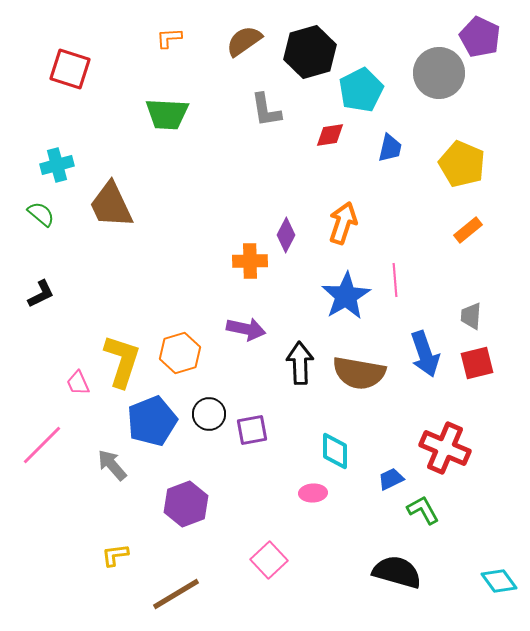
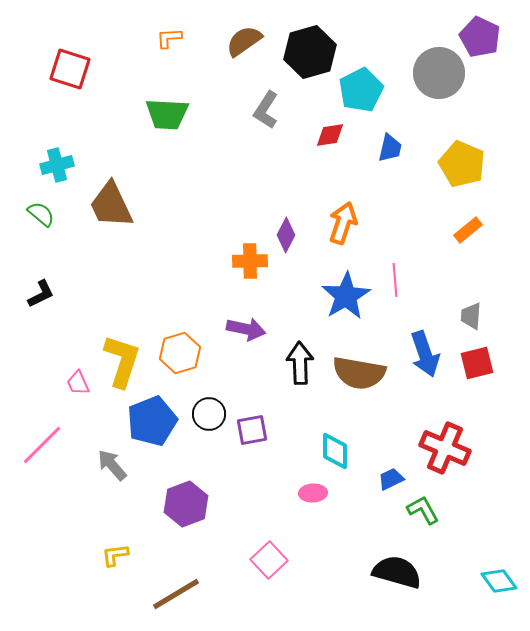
gray L-shape at (266, 110): rotated 42 degrees clockwise
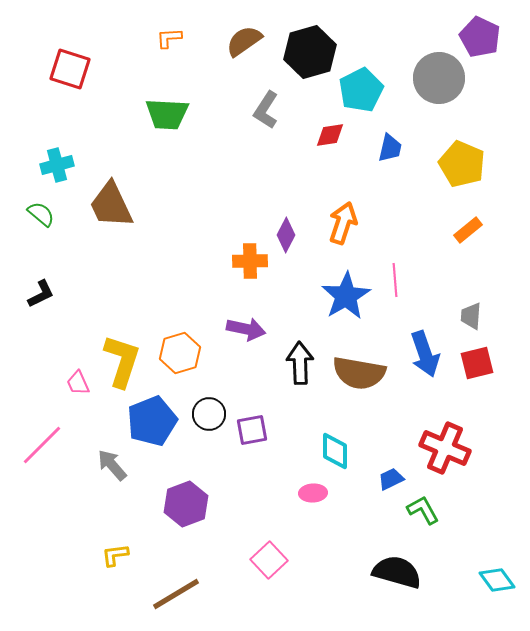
gray circle at (439, 73): moved 5 px down
cyan diamond at (499, 581): moved 2 px left, 1 px up
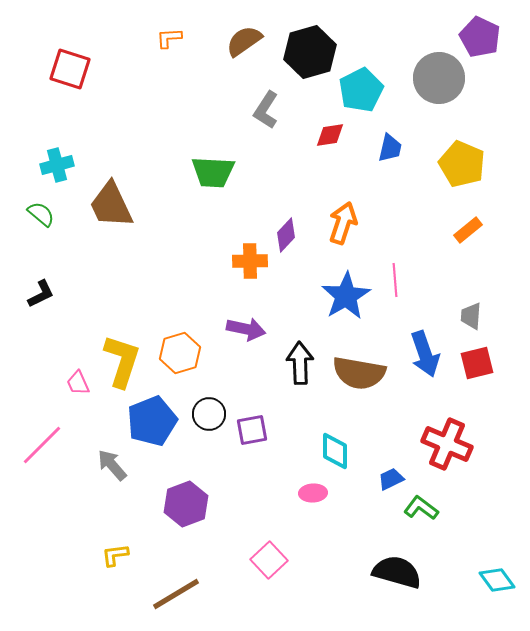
green trapezoid at (167, 114): moved 46 px right, 58 px down
purple diamond at (286, 235): rotated 16 degrees clockwise
red cross at (445, 448): moved 2 px right, 4 px up
green L-shape at (423, 510): moved 2 px left, 2 px up; rotated 24 degrees counterclockwise
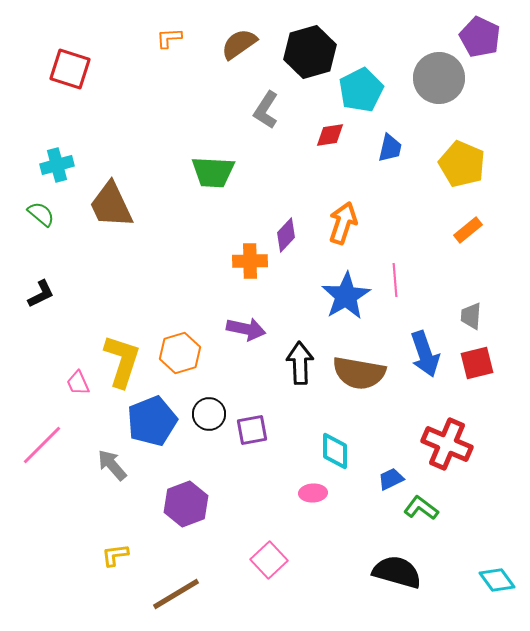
brown semicircle at (244, 41): moved 5 px left, 3 px down
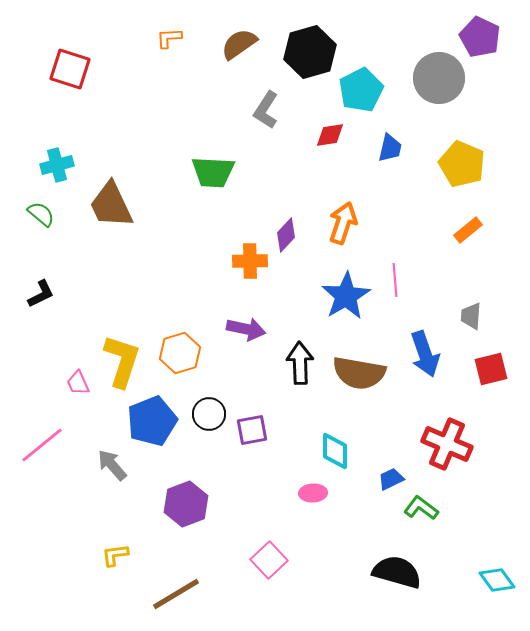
red square at (477, 363): moved 14 px right, 6 px down
pink line at (42, 445): rotated 6 degrees clockwise
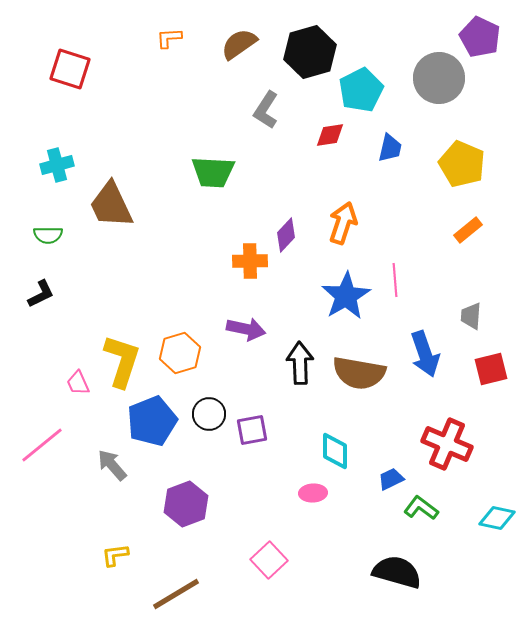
green semicircle at (41, 214): moved 7 px right, 21 px down; rotated 140 degrees clockwise
cyan diamond at (497, 580): moved 62 px up; rotated 42 degrees counterclockwise
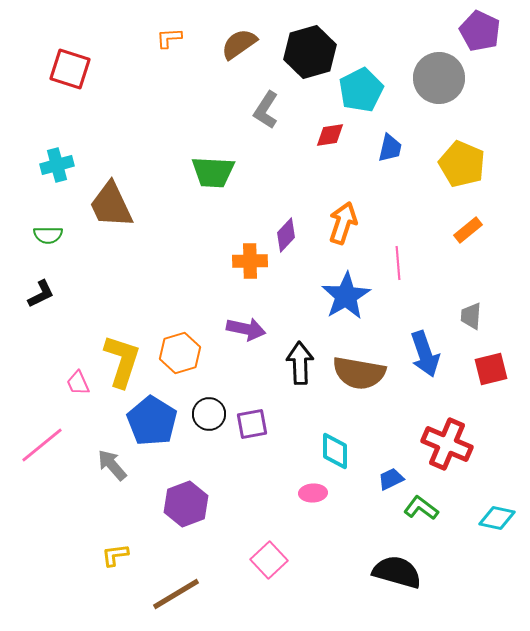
purple pentagon at (480, 37): moved 6 px up
pink line at (395, 280): moved 3 px right, 17 px up
blue pentagon at (152, 421): rotated 18 degrees counterclockwise
purple square at (252, 430): moved 6 px up
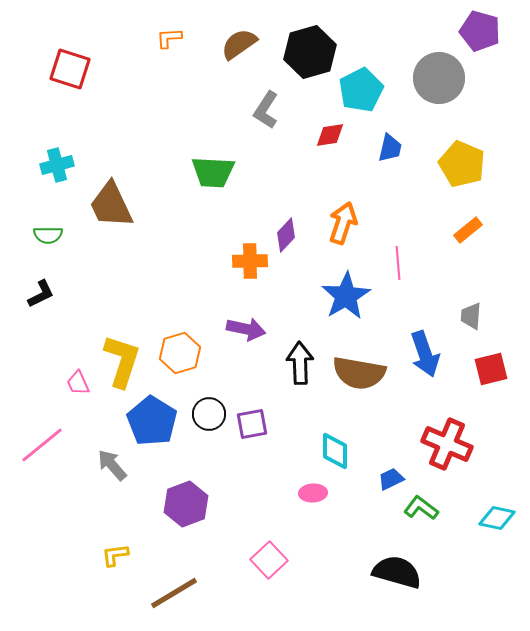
purple pentagon at (480, 31): rotated 9 degrees counterclockwise
brown line at (176, 594): moved 2 px left, 1 px up
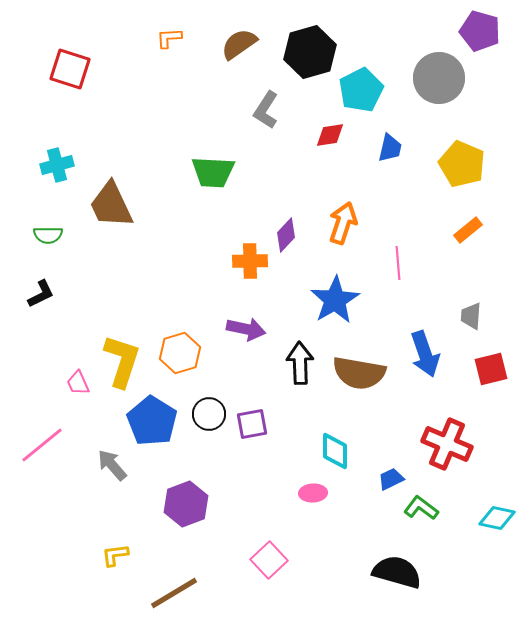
blue star at (346, 296): moved 11 px left, 4 px down
